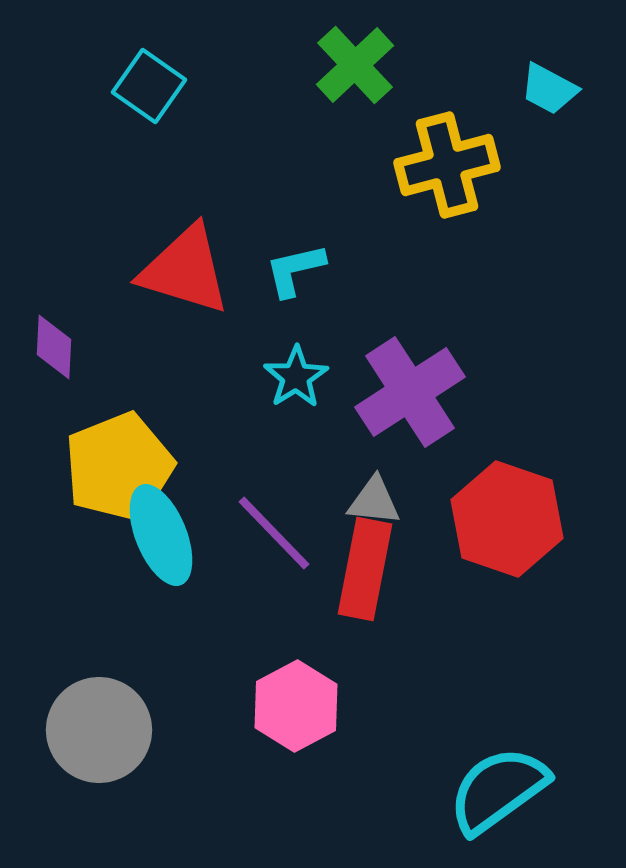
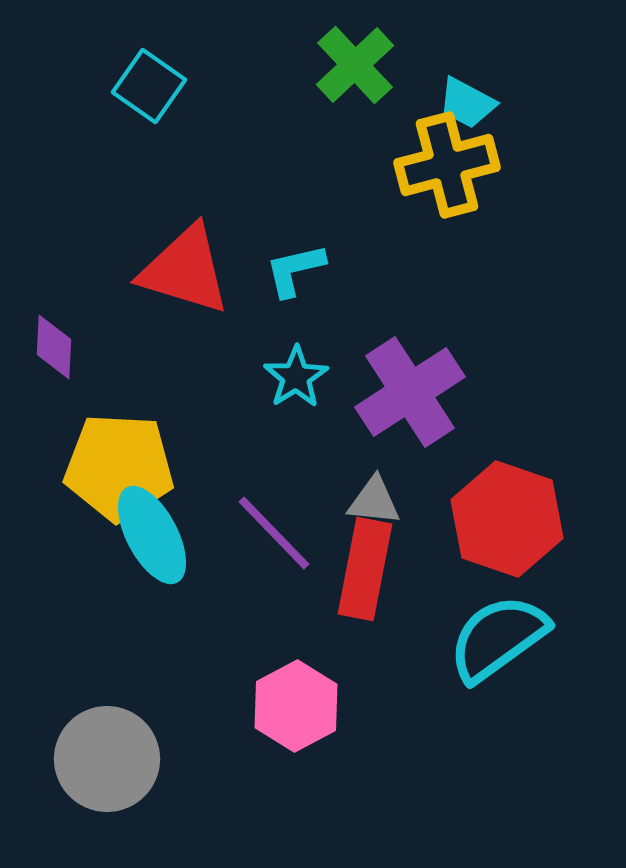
cyan trapezoid: moved 82 px left, 14 px down
yellow pentagon: rotated 25 degrees clockwise
cyan ellipse: moved 9 px left; rotated 6 degrees counterclockwise
gray circle: moved 8 px right, 29 px down
cyan semicircle: moved 152 px up
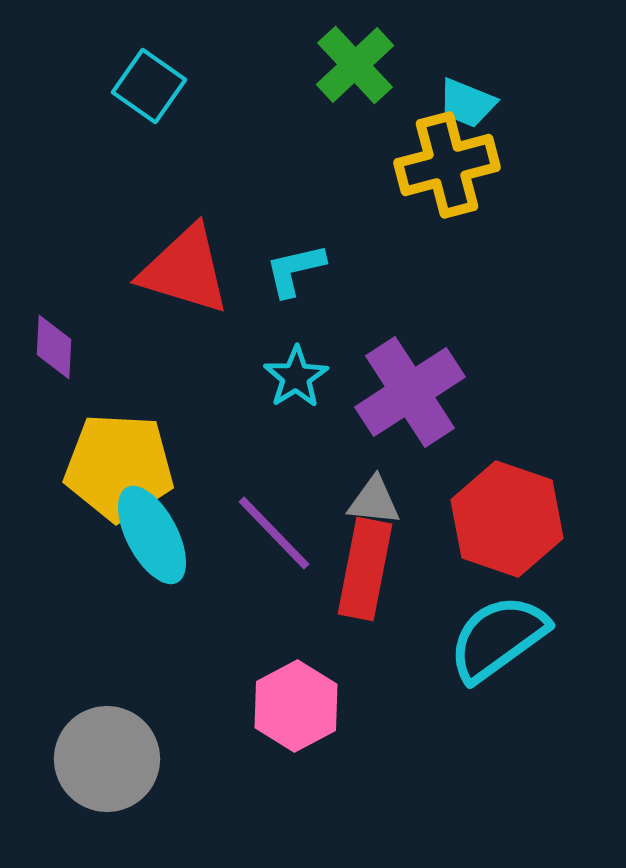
cyan trapezoid: rotated 6 degrees counterclockwise
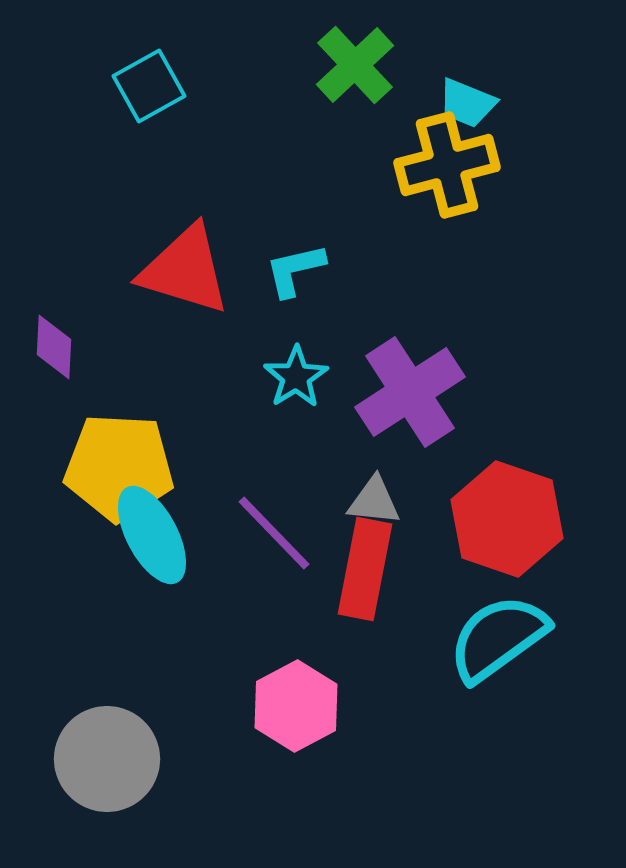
cyan square: rotated 26 degrees clockwise
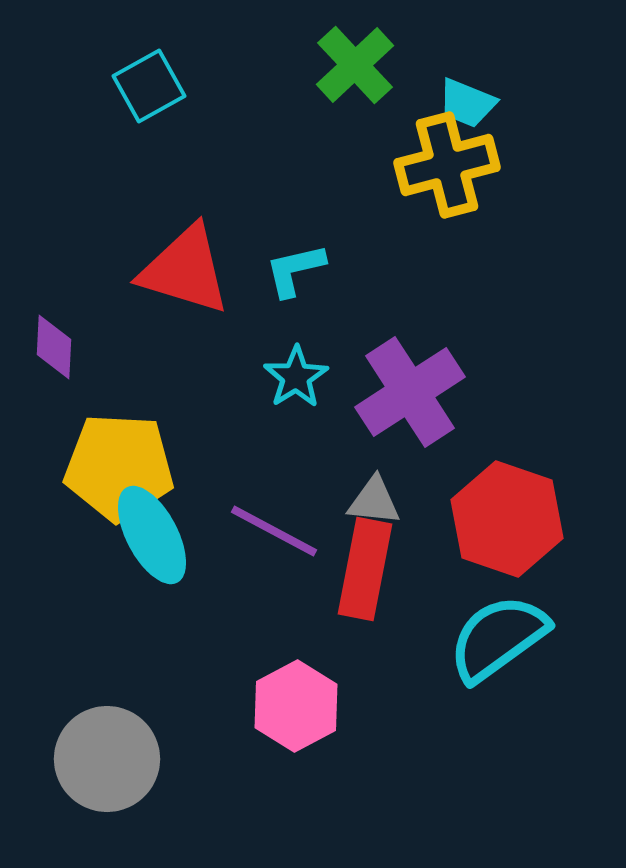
purple line: moved 2 px up; rotated 18 degrees counterclockwise
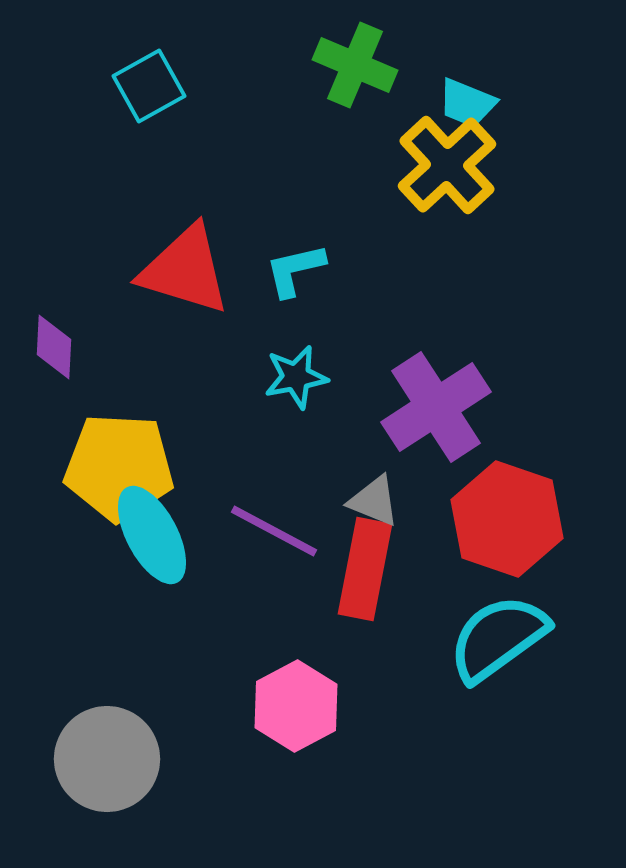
green cross: rotated 24 degrees counterclockwise
yellow cross: rotated 28 degrees counterclockwise
cyan star: rotated 22 degrees clockwise
purple cross: moved 26 px right, 15 px down
gray triangle: rotated 16 degrees clockwise
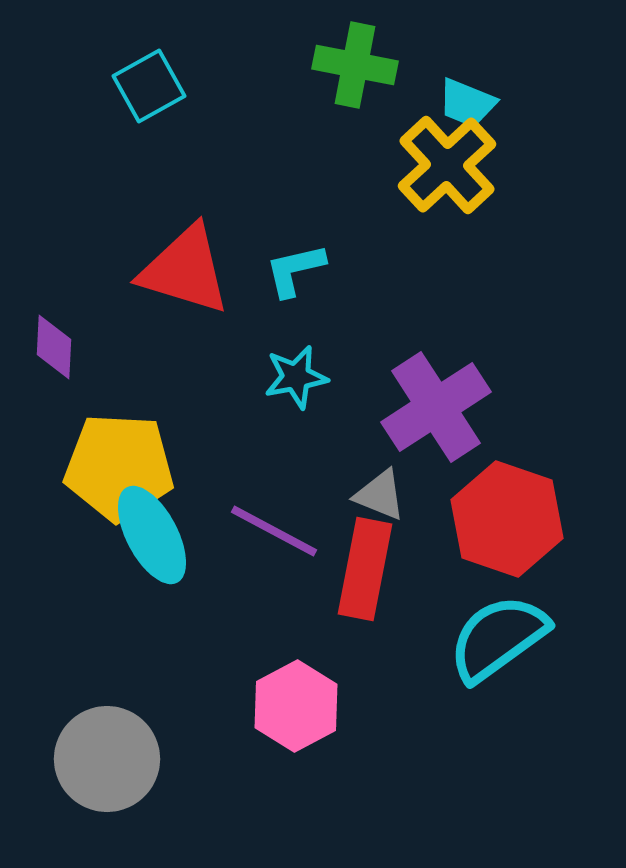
green cross: rotated 12 degrees counterclockwise
gray triangle: moved 6 px right, 6 px up
